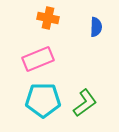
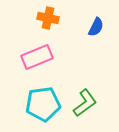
blue semicircle: rotated 24 degrees clockwise
pink rectangle: moved 1 px left, 2 px up
cyan pentagon: moved 4 px down; rotated 8 degrees counterclockwise
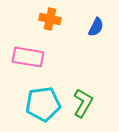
orange cross: moved 2 px right, 1 px down
pink rectangle: moved 9 px left; rotated 32 degrees clockwise
green L-shape: moved 2 px left; rotated 24 degrees counterclockwise
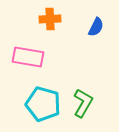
orange cross: rotated 15 degrees counterclockwise
cyan pentagon: rotated 24 degrees clockwise
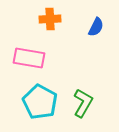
pink rectangle: moved 1 px right, 1 px down
cyan pentagon: moved 3 px left, 2 px up; rotated 12 degrees clockwise
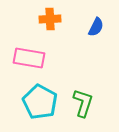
green L-shape: rotated 12 degrees counterclockwise
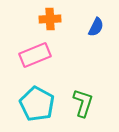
pink rectangle: moved 6 px right, 3 px up; rotated 32 degrees counterclockwise
cyan pentagon: moved 3 px left, 2 px down
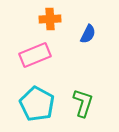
blue semicircle: moved 8 px left, 7 px down
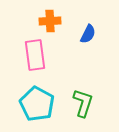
orange cross: moved 2 px down
pink rectangle: rotated 76 degrees counterclockwise
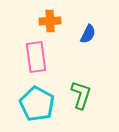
pink rectangle: moved 1 px right, 2 px down
green L-shape: moved 2 px left, 8 px up
